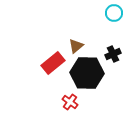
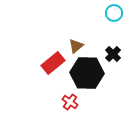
black cross: rotated 21 degrees counterclockwise
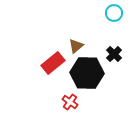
black cross: moved 1 px right
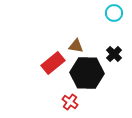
brown triangle: rotated 49 degrees clockwise
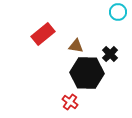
cyan circle: moved 4 px right, 1 px up
black cross: moved 4 px left
red rectangle: moved 10 px left, 29 px up
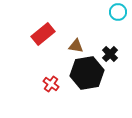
black hexagon: rotated 12 degrees counterclockwise
red cross: moved 19 px left, 18 px up
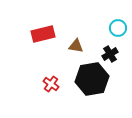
cyan circle: moved 16 px down
red rectangle: rotated 25 degrees clockwise
black cross: rotated 14 degrees clockwise
black hexagon: moved 5 px right, 6 px down
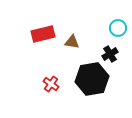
brown triangle: moved 4 px left, 4 px up
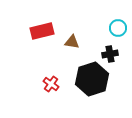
red rectangle: moved 1 px left, 3 px up
black cross: rotated 21 degrees clockwise
black hexagon: rotated 8 degrees counterclockwise
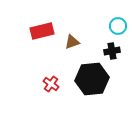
cyan circle: moved 2 px up
brown triangle: rotated 28 degrees counterclockwise
black cross: moved 2 px right, 3 px up
black hexagon: rotated 12 degrees clockwise
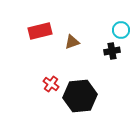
cyan circle: moved 3 px right, 4 px down
red rectangle: moved 2 px left
black hexagon: moved 12 px left, 17 px down
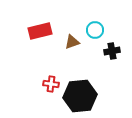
cyan circle: moved 26 px left
red cross: rotated 28 degrees counterclockwise
